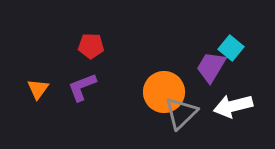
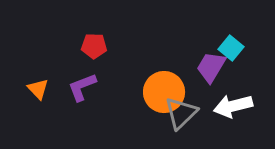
red pentagon: moved 3 px right
orange triangle: rotated 20 degrees counterclockwise
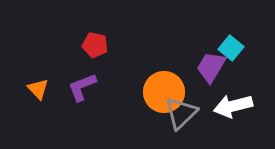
red pentagon: moved 1 px right, 1 px up; rotated 10 degrees clockwise
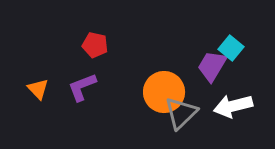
purple trapezoid: moved 1 px right, 1 px up
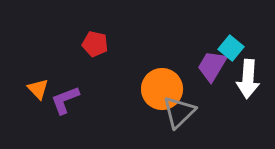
red pentagon: moved 1 px up
purple L-shape: moved 17 px left, 13 px down
orange circle: moved 2 px left, 3 px up
white arrow: moved 15 px right, 27 px up; rotated 72 degrees counterclockwise
gray triangle: moved 2 px left, 1 px up
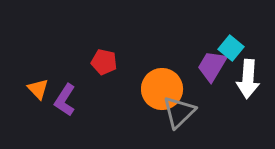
red pentagon: moved 9 px right, 18 px down
purple L-shape: rotated 36 degrees counterclockwise
